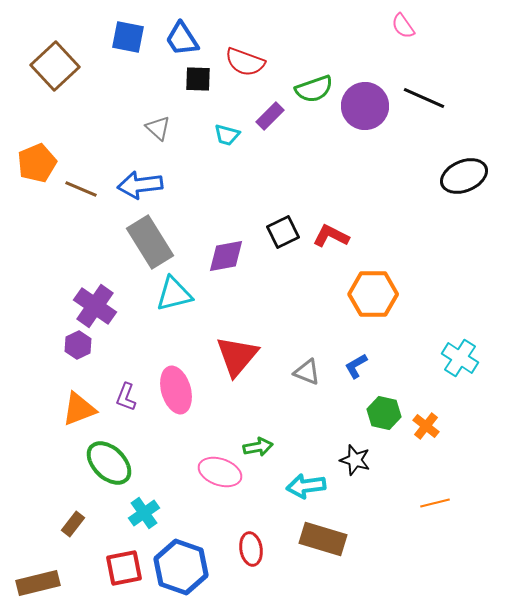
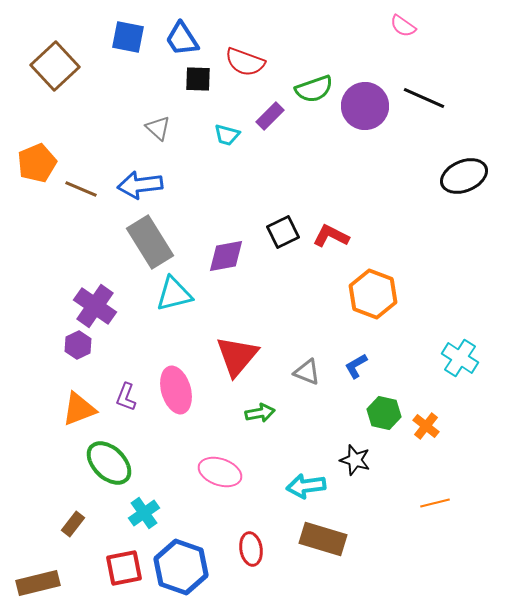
pink semicircle at (403, 26): rotated 20 degrees counterclockwise
orange hexagon at (373, 294): rotated 21 degrees clockwise
green arrow at (258, 447): moved 2 px right, 34 px up
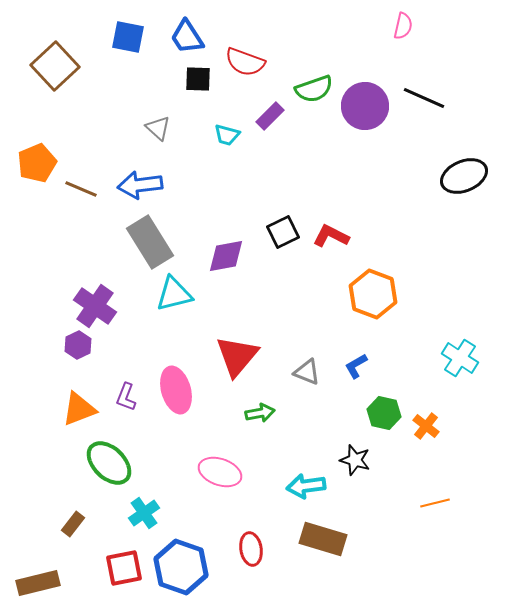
pink semicircle at (403, 26): rotated 112 degrees counterclockwise
blue trapezoid at (182, 39): moved 5 px right, 2 px up
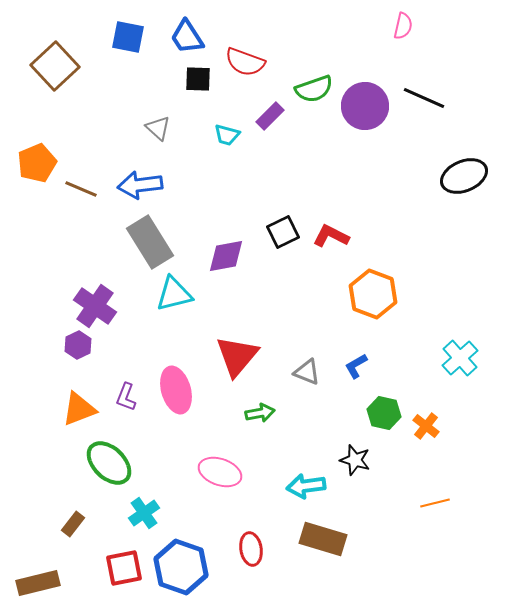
cyan cross at (460, 358): rotated 15 degrees clockwise
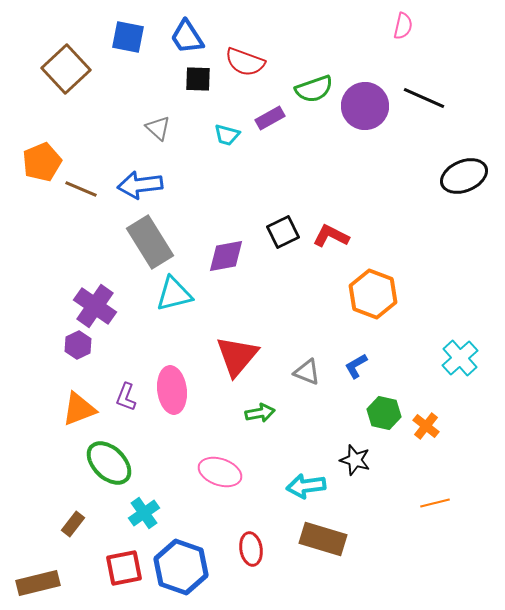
brown square at (55, 66): moved 11 px right, 3 px down
purple rectangle at (270, 116): moved 2 px down; rotated 16 degrees clockwise
orange pentagon at (37, 163): moved 5 px right, 1 px up
pink ellipse at (176, 390): moved 4 px left; rotated 9 degrees clockwise
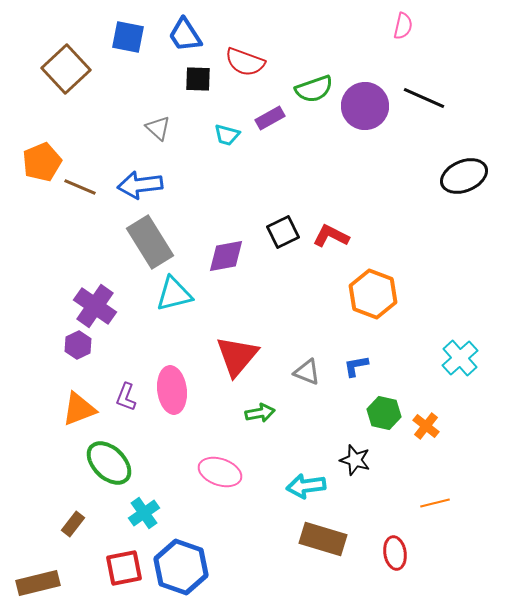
blue trapezoid at (187, 37): moved 2 px left, 2 px up
brown line at (81, 189): moved 1 px left, 2 px up
blue L-shape at (356, 366): rotated 20 degrees clockwise
red ellipse at (251, 549): moved 144 px right, 4 px down
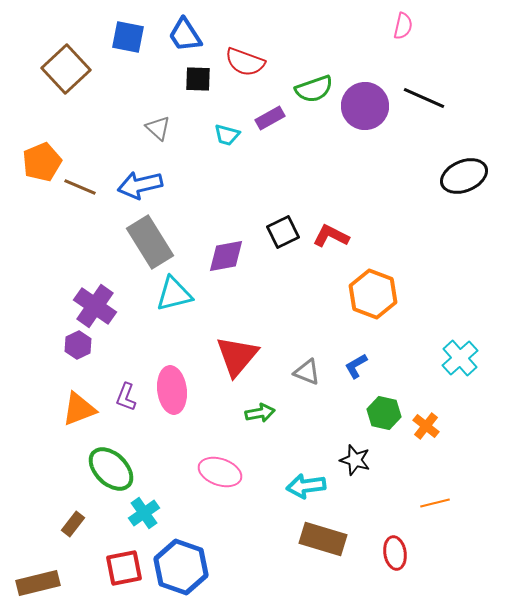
blue arrow at (140, 185): rotated 6 degrees counterclockwise
blue L-shape at (356, 366): rotated 20 degrees counterclockwise
green ellipse at (109, 463): moved 2 px right, 6 px down
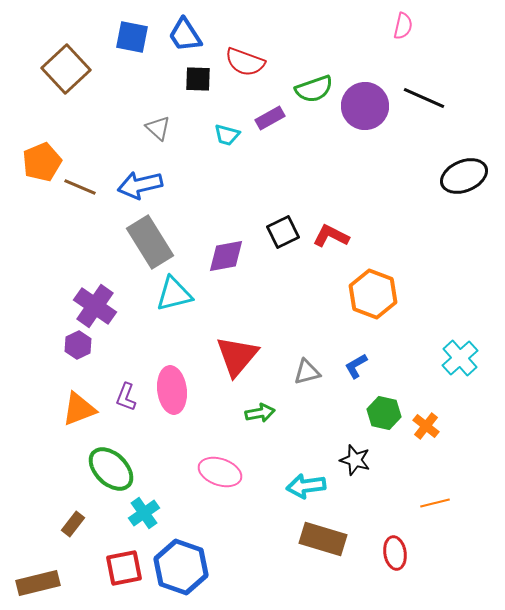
blue square at (128, 37): moved 4 px right
gray triangle at (307, 372): rotated 36 degrees counterclockwise
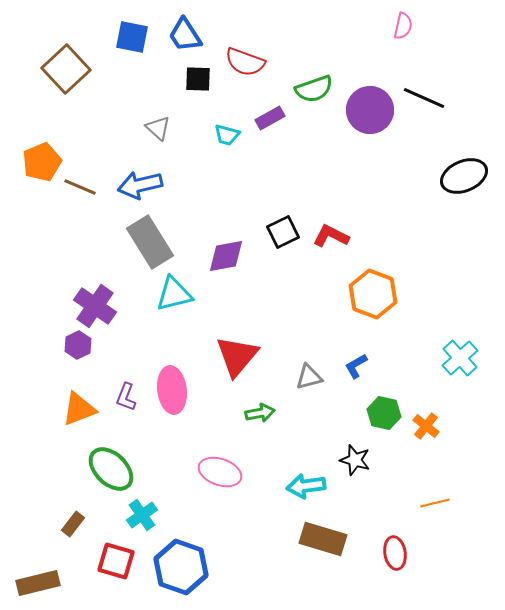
purple circle at (365, 106): moved 5 px right, 4 px down
gray triangle at (307, 372): moved 2 px right, 5 px down
cyan cross at (144, 513): moved 2 px left, 2 px down
red square at (124, 568): moved 8 px left, 7 px up; rotated 27 degrees clockwise
